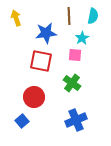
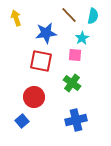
brown line: moved 1 px up; rotated 42 degrees counterclockwise
blue cross: rotated 10 degrees clockwise
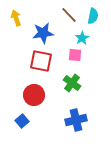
blue star: moved 3 px left
red circle: moved 2 px up
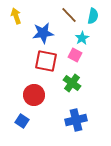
yellow arrow: moved 2 px up
pink square: rotated 24 degrees clockwise
red square: moved 5 px right
blue square: rotated 16 degrees counterclockwise
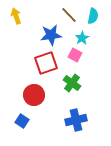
blue star: moved 8 px right, 2 px down
red square: moved 2 px down; rotated 30 degrees counterclockwise
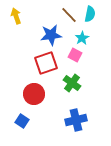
cyan semicircle: moved 3 px left, 2 px up
red circle: moved 1 px up
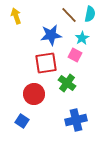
red square: rotated 10 degrees clockwise
green cross: moved 5 px left
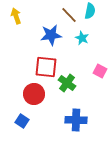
cyan semicircle: moved 3 px up
cyan star: rotated 16 degrees counterclockwise
pink square: moved 25 px right, 16 px down
red square: moved 4 px down; rotated 15 degrees clockwise
blue cross: rotated 15 degrees clockwise
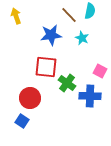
red circle: moved 4 px left, 4 px down
blue cross: moved 14 px right, 24 px up
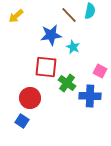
yellow arrow: rotated 112 degrees counterclockwise
cyan star: moved 9 px left, 9 px down
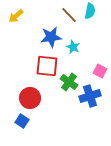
blue star: moved 2 px down
red square: moved 1 px right, 1 px up
green cross: moved 2 px right, 1 px up
blue cross: rotated 20 degrees counterclockwise
